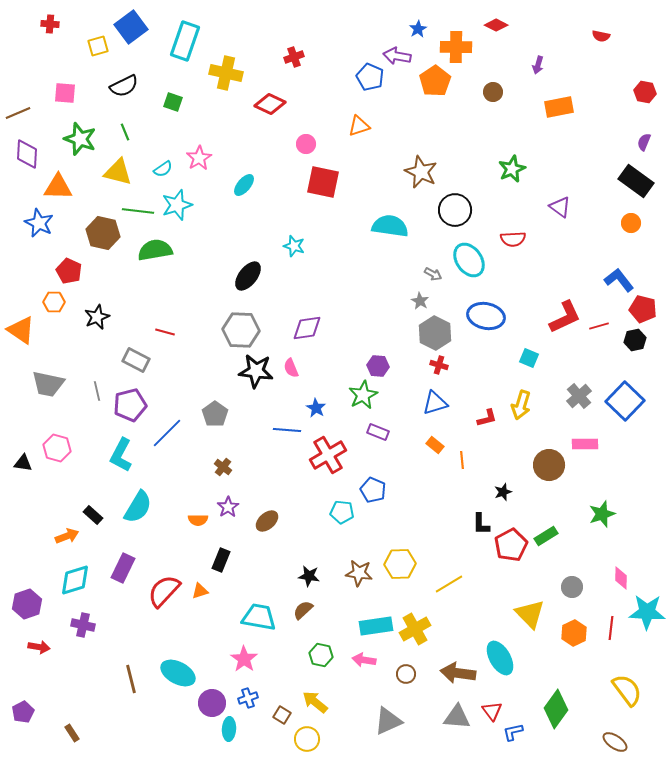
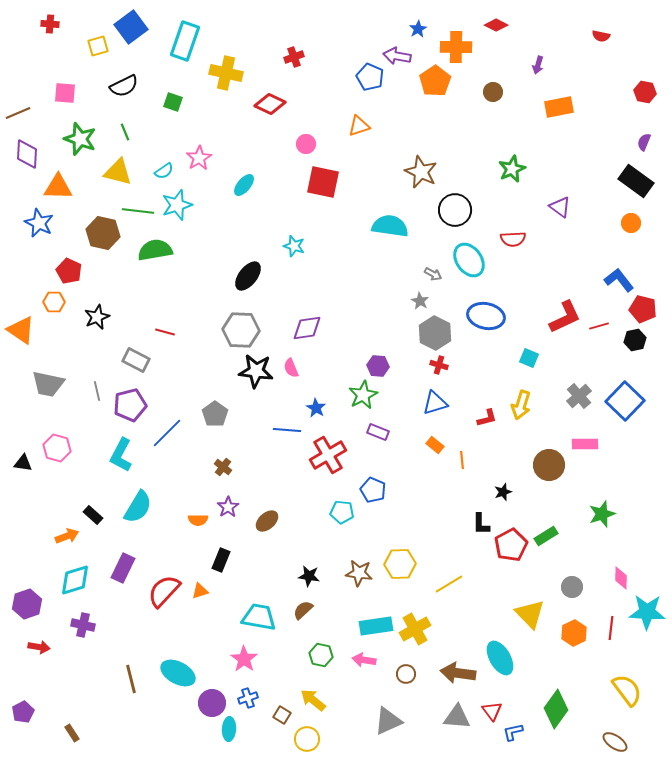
cyan semicircle at (163, 169): moved 1 px right, 2 px down
yellow arrow at (315, 702): moved 2 px left, 2 px up
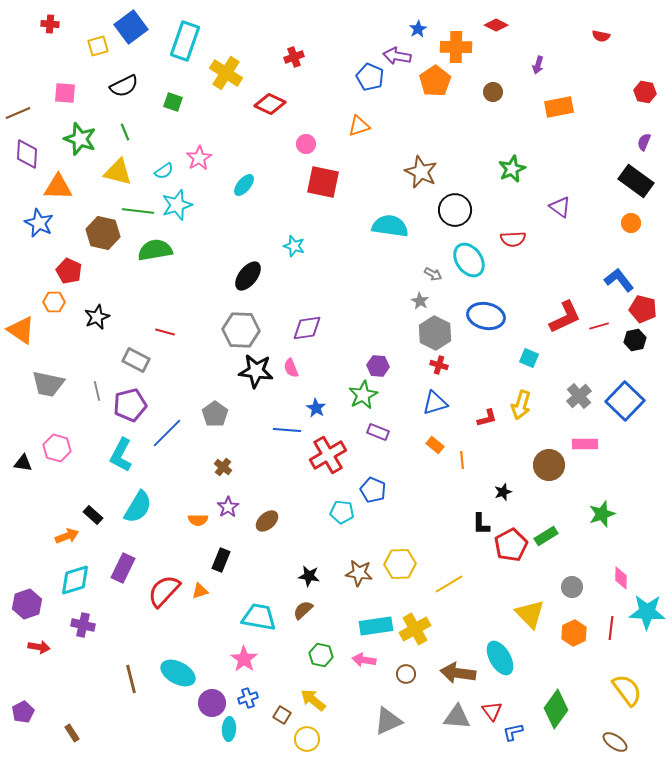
yellow cross at (226, 73): rotated 20 degrees clockwise
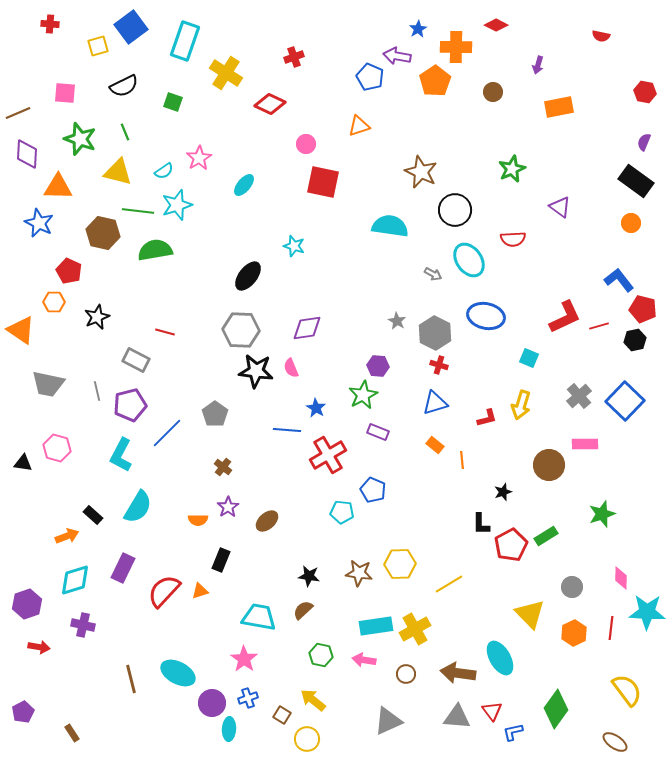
gray star at (420, 301): moved 23 px left, 20 px down
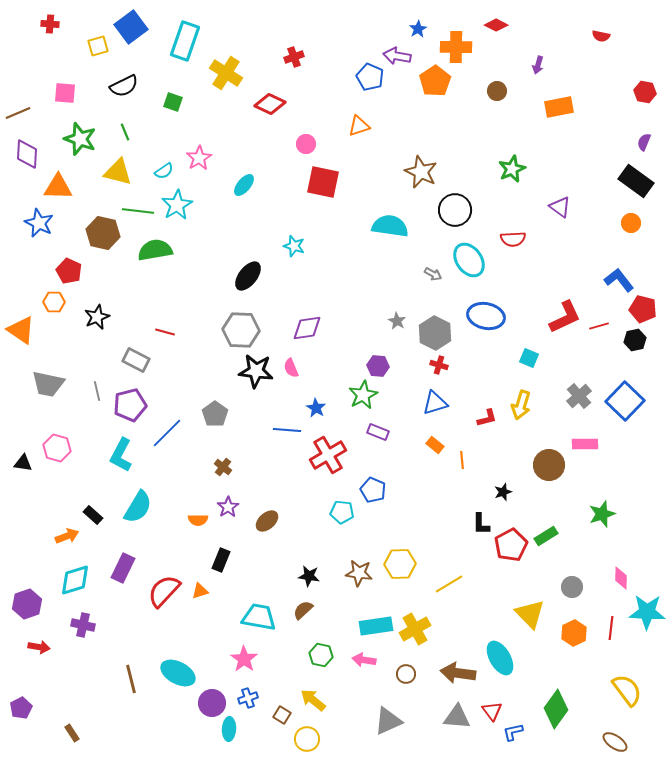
brown circle at (493, 92): moved 4 px right, 1 px up
cyan star at (177, 205): rotated 12 degrees counterclockwise
purple pentagon at (23, 712): moved 2 px left, 4 px up
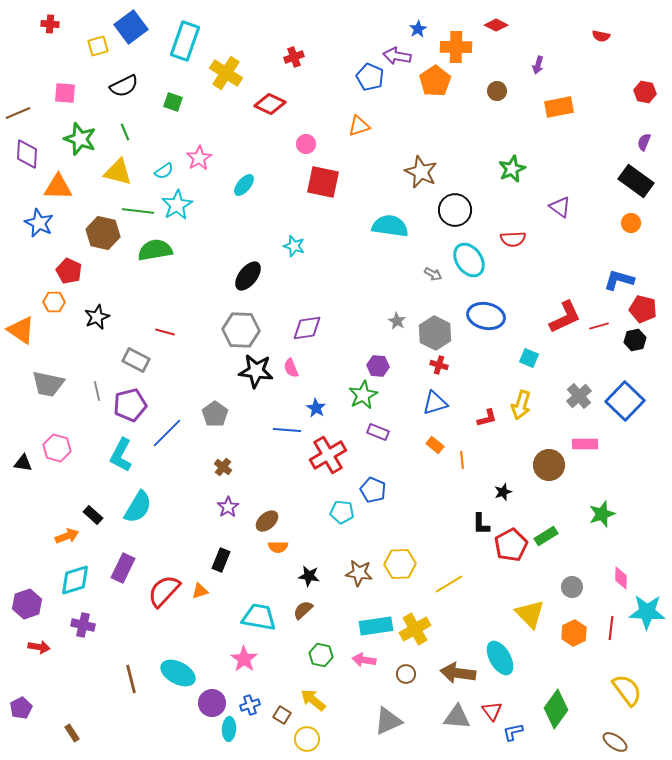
blue L-shape at (619, 280): rotated 36 degrees counterclockwise
orange semicircle at (198, 520): moved 80 px right, 27 px down
blue cross at (248, 698): moved 2 px right, 7 px down
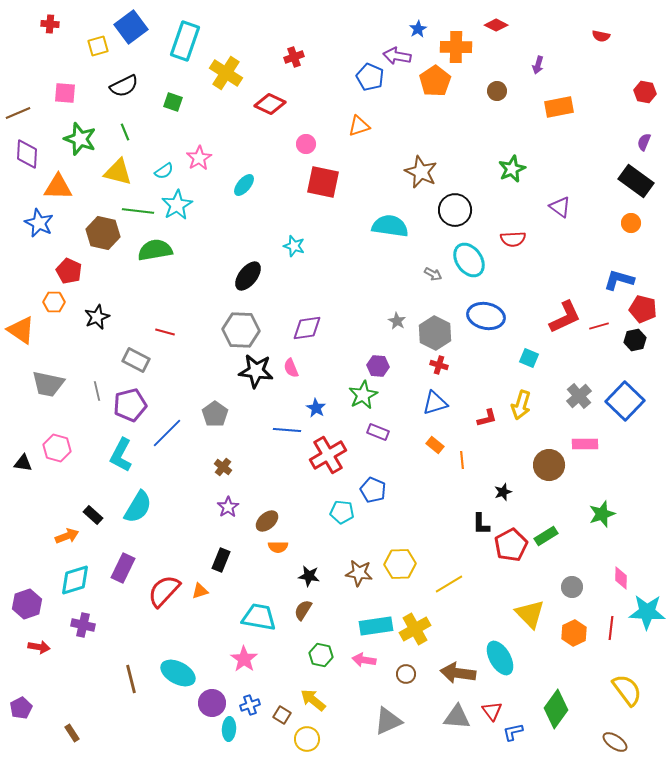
brown semicircle at (303, 610): rotated 15 degrees counterclockwise
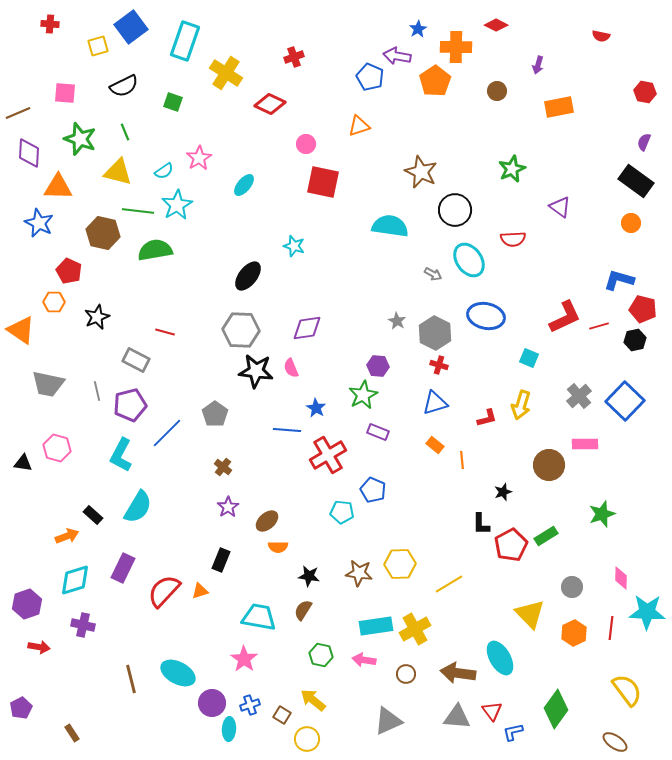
purple diamond at (27, 154): moved 2 px right, 1 px up
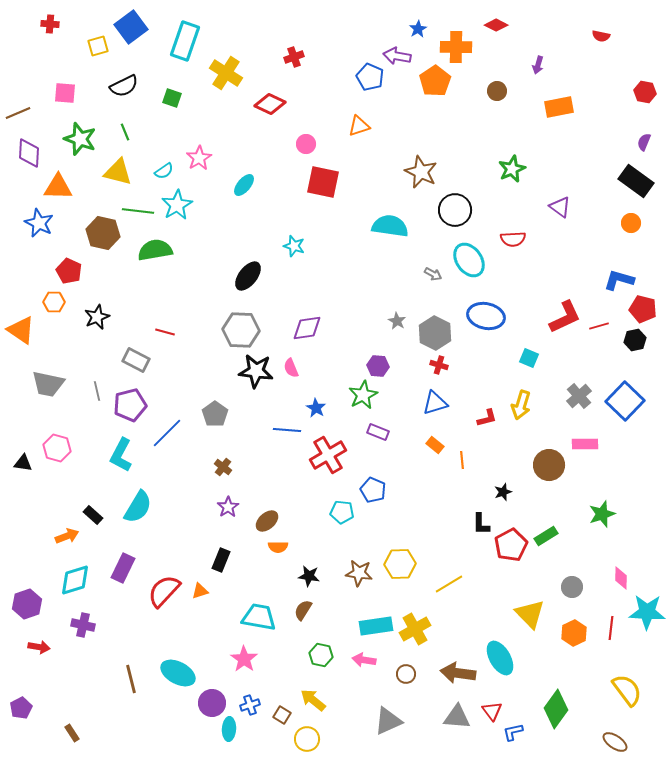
green square at (173, 102): moved 1 px left, 4 px up
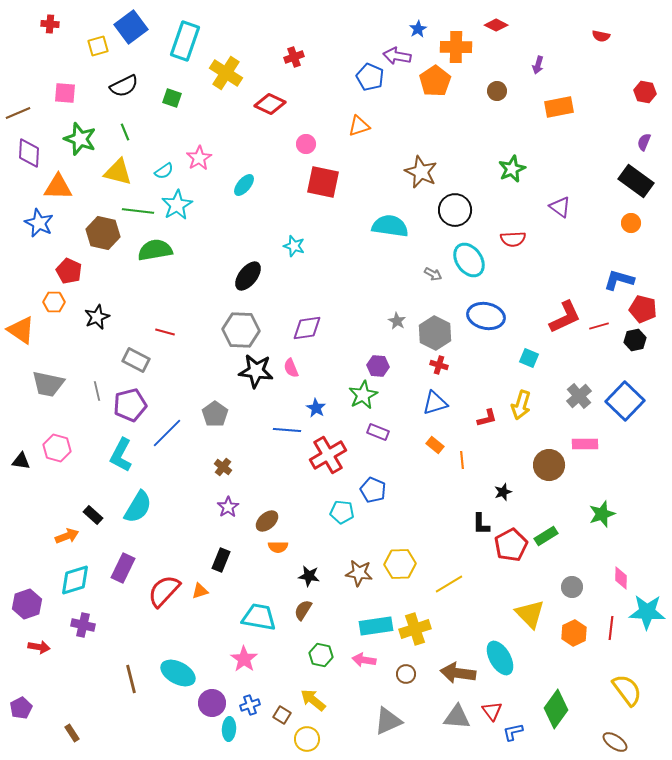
black triangle at (23, 463): moved 2 px left, 2 px up
yellow cross at (415, 629): rotated 12 degrees clockwise
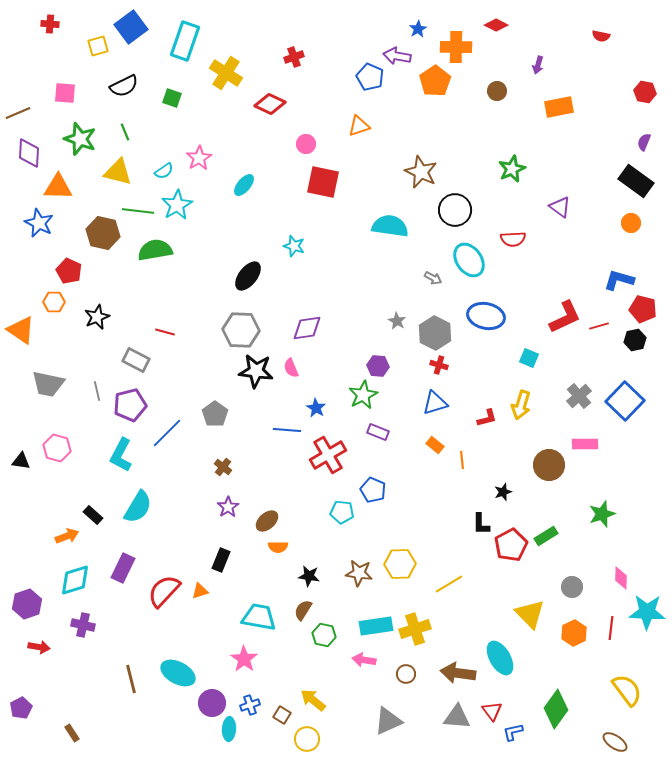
gray arrow at (433, 274): moved 4 px down
green hexagon at (321, 655): moved 3 px right, 20 px up
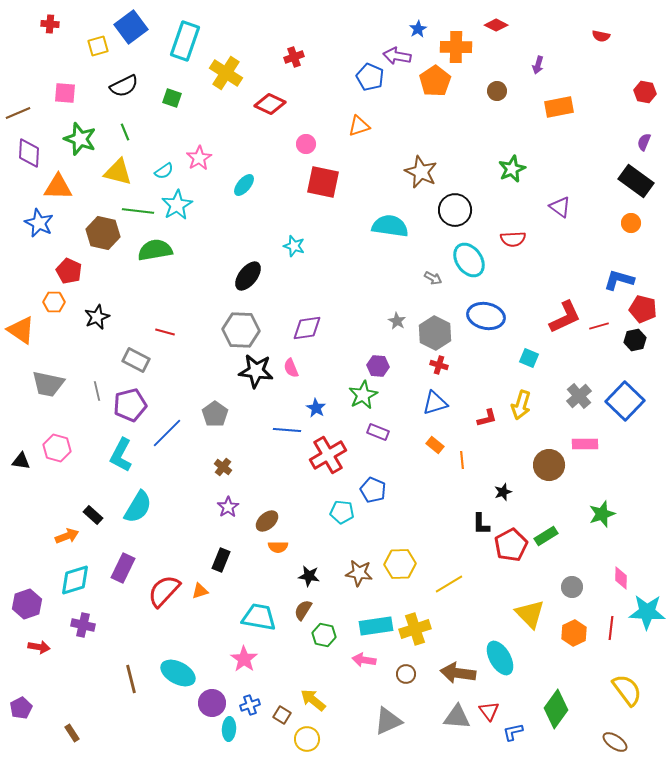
red triangle at (492, 711): moved 3 px left
